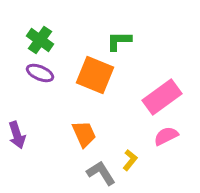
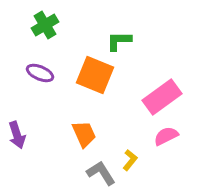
green cross: moved 5 px right, 15 px up; rotated 24 degrees clockwise
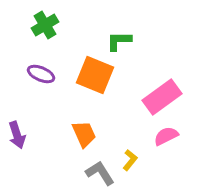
purple ellipse: moved 1 px right, 1 px down
gray L-shape: moved 1 px left
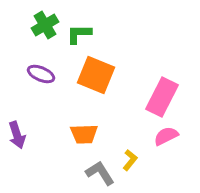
green L-shape: moved 40 px left, 7 px up
orange square: moved 1 px right
pink rectangle: rotated 27 degrees counterclockwise
orange trapezoid: rotated 112 degrees clockwise
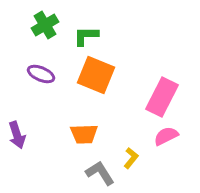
green L-shape: moved 7 px right, 2 px down
yellow L-shape: moved 1 px right, 2 px up
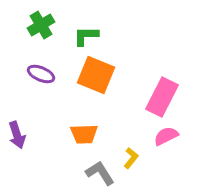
green cross: moved 4 px left
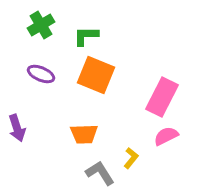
purple arrow: moved 7 px up
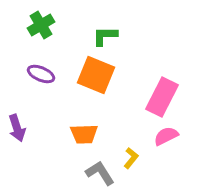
green L-shape: moved 19 px right
